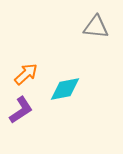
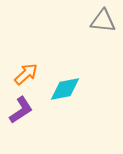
gray triangle: moved 7 px right, 6 px up
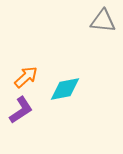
orange arrow: moved 3 px down
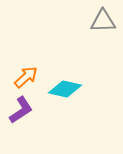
gray triangle: rotated 8 degrees counterclockwise
cyan diamond: rotated 24 degrees clockwise
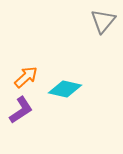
gray triangle: rotated 48 degrees counterclockwise
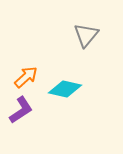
gray triangle: moved 17 px left, 14 px down
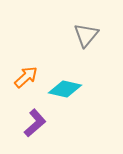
purple L-shape: moved 14 px right, 13 px down; rotated 8 degrees counterclockwise
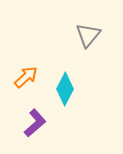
gray triangle: moved 2 px right
cyan diamond: rotated 76 degrees counterclockwise
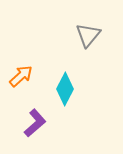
orange arrow: moved 5 px left, 1 px up
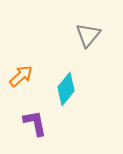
cyan diamond: moved 1 px right; rotated 12 degrees clockwise
purple L-shape: rotated 60 degrees counterclockwise
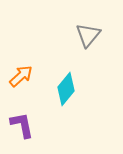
purple L-shape: moved 13 px left, 2 px down
